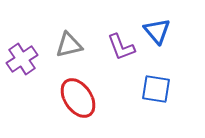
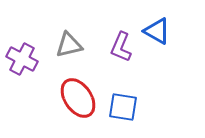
blue triangle: rotated 20 degrees counterclockwise
purple L-shape: rotated 44 degrees clockwise
purple cross: rotated 28 degrees counterclockwise
blue square: moved 33 px left, 18 px down
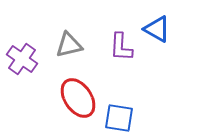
blue triangle: moved 2 px up
purple L-shape: rotated 20 degrees counterclockwise
purple cross: rotated 8 degrees clockwise
blue square: moved 4 px left, 11 px down
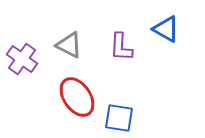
blue triangle: moved 9 px right
gray triangle: rotated 40 degrees clockwise
red ellipse: moved 1 px left, 1 px up
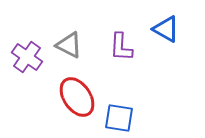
purple cross: moved 5 px right, 2 px up
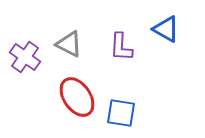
gray triangle: moved 1 px up
purple cross: moved 2 px left
blue square: moved 2 px right, 5 px up
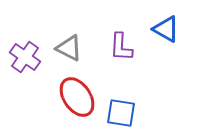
gray triangle: moved 4 px down
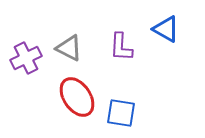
purple cross: moved 1 px right, 1 px down; rotated 28 degrees clockwise
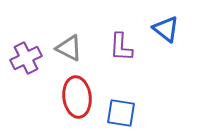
blue triangle: rotated 8 degrees clockwise
red ellipse: rotated 27 degrees clockwise
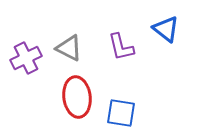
purple L-shape: rotated 16 degrees counterclockwise
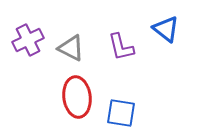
gray triangle: moved 2 px right
purple cross: moved 2 px right, 18 px up
